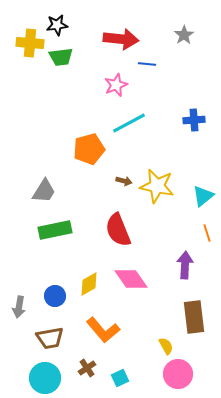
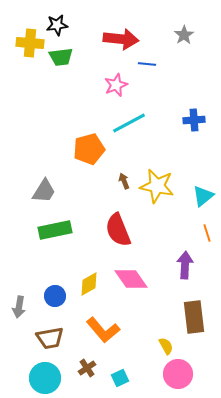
brown arrow: rotated 126 degrees counterclockwise
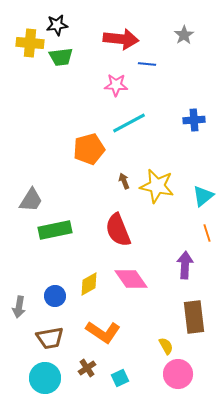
pink star: rotated 25 degrees clockwise
gray trapezoid: moved 13 px left, 9 px down
orange L-shape: moved 2 px down; rotated 16 degrees counterclockwise
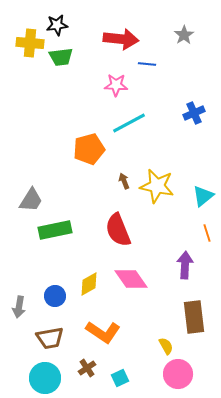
blue cross: moved 7 px up; rotated 20 degrees counterclockwise
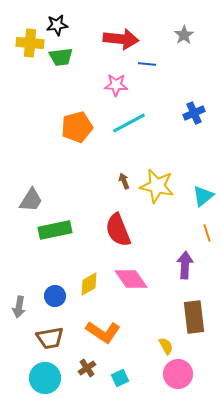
orange pentagon: moved 12 px left, 22 px up
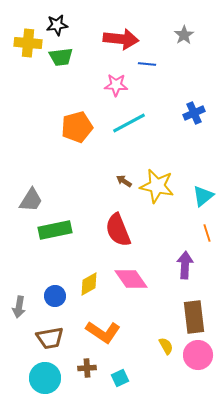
yellow cross: moved 2 px left
brown arrow: rotated 35 degrees counterclockwise
brown cross: rotated 30 degrees clockwise
pink circle: moved 20 px right, 19 px up
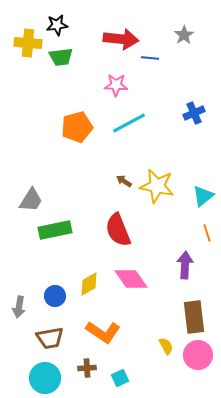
blue line: moved 3 px right, 6 px up
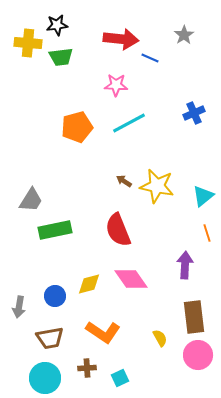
blue line: rotated 18 degrees clockwise
yellow diamond: rotated 15 degrees clockwise
yellow semicircle: moved 6 px left, 8 px up
